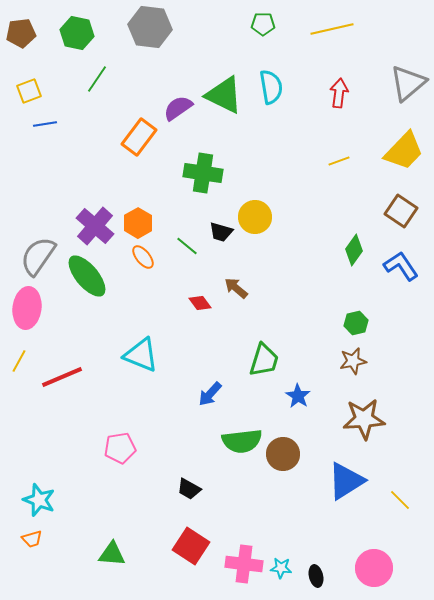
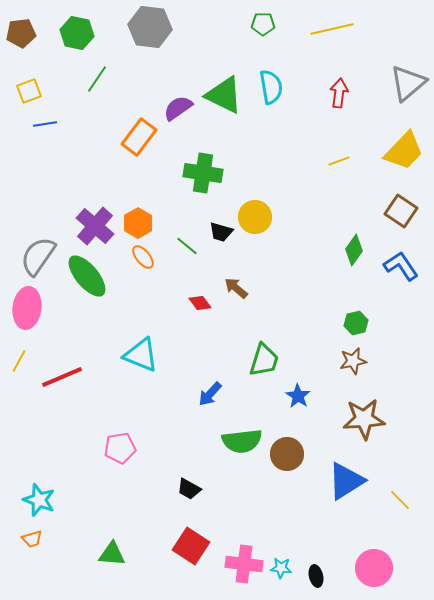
brown circle at (283, 454): moved 4 px right
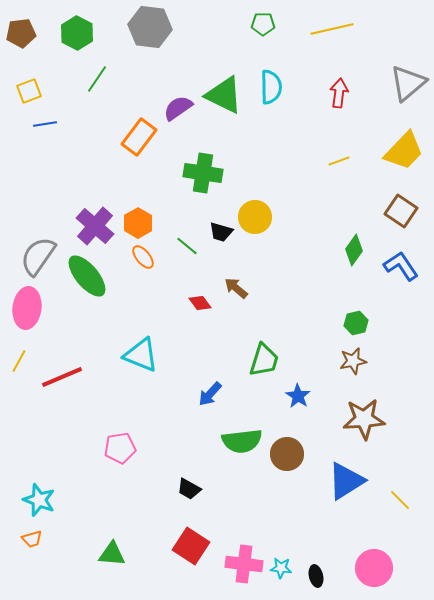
green hexagon at (77, 33): rotated 16 degrees clockwise
cyan semicircle at (271, 87): rotated 8 degrees clockwise
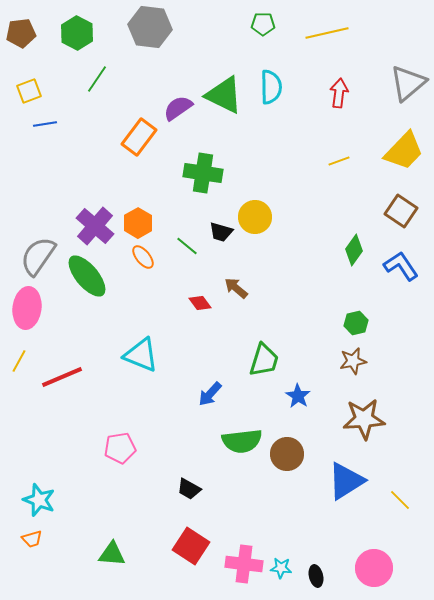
yellow line at (332, 29): moved 5 px left, 4 px down
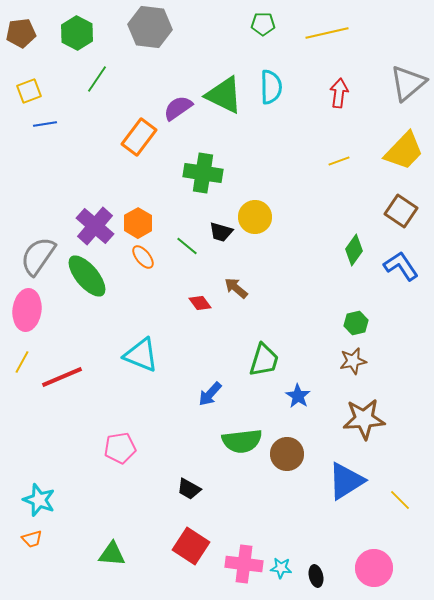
pink ellipse at (27, 308): moved 2 px down
yellow line at (19, 361): moved 3 px right, 1 px down
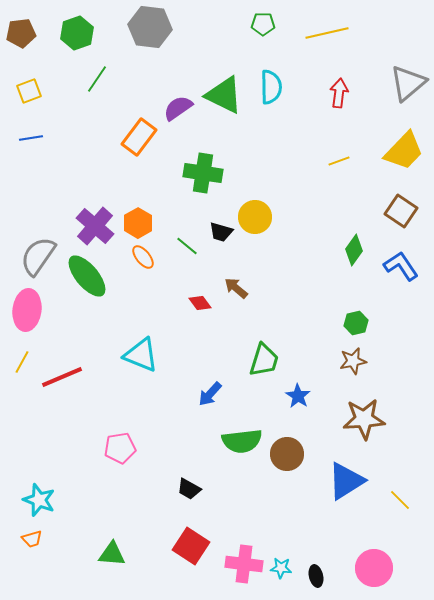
green hexagon at (77, 33): rotated 12 degrees clockwise
blue line at (45, 124): moved 14 px left, 14 px down
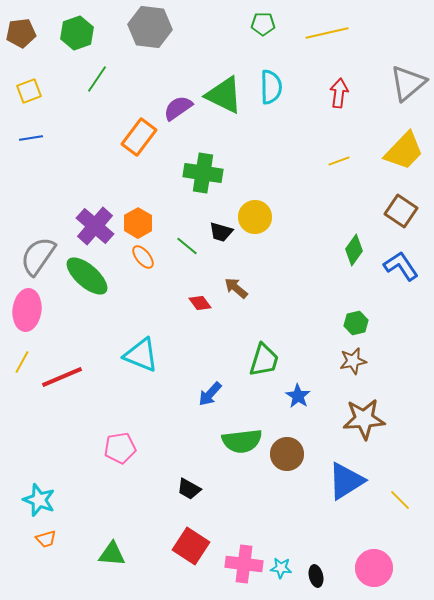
green ellipse at (87, 276): rotated 9 degrees counterclockwise
orange trapezoid at (32, 539): moved 14 px right
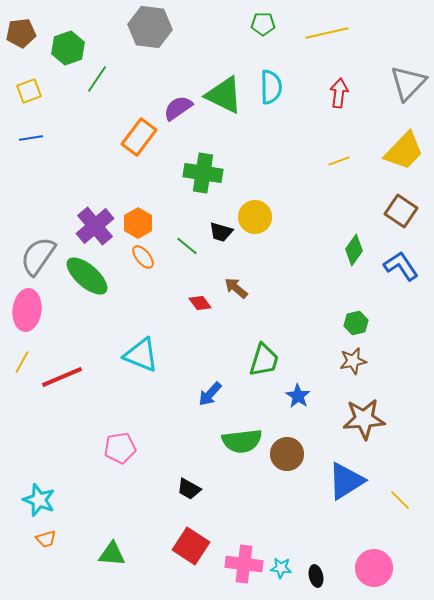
green hexagon at (77, 33): moved 9 px left, 15 px down
gray triangle at (408, 83): rotated 6 degrees counterclockwise
purple cross at (95, 226): rotated 9 degrees clockwise
